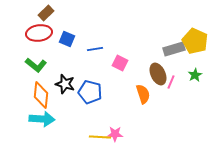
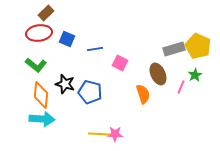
yellow pentagon: moved 3 px right, 5 px down
pink line: moved 10 px right, 5 px down
yellow line: moved 1 px left, 3 px up
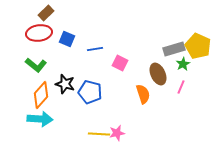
green star: moved 12 px left, 11 px up
orange diamond: rotated 36 degrees clockwise
cyan arrow: moved 2 px left
pink star: moved 2 px right, 1 px up; rotated 14 degrees counterclockwise
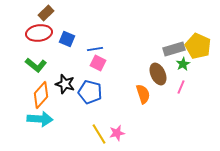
pink square: moved 22 px left
yellow line: rotated 55 degrees clockwise
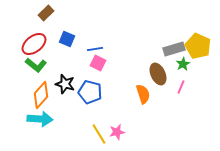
red ellipse: moved 5 px left, 11 px down; rotated 30 degrees counterclockwise
pink star: moved 1 px up
